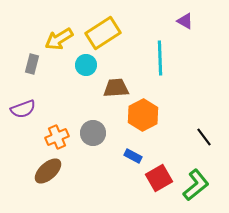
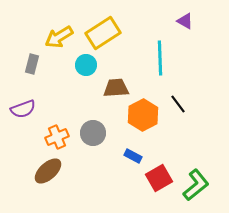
yellow arrow: moved 2 px up
black line: moved 26 px left, 33 px up
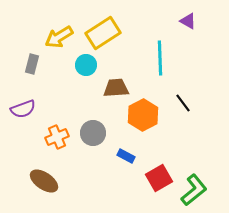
purple triangle: moved 3 px right
black line: moved 5 px right, 1 px up
blue rectangle: moved 7 px left
brown ellipse: moved 4 px left, 10 px down; rotated 76 degrees clockwise
green L-shape: moved 2 px left, 5 px down
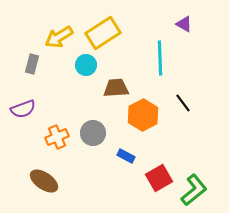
purple triangle: moved 4 px left, 3 px down
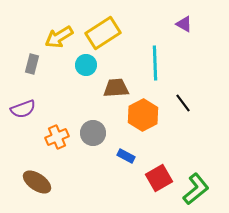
cyan line: moved 5 px left, 5 px down
brown ellipse: moved 7 px left, 1 px down
green L-shape: moved 2 px right, 1 px up
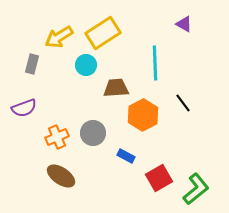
purple semicircle: moved 1 px right, 1 px up
brown ellipse: moved 24 px right, 6 px up
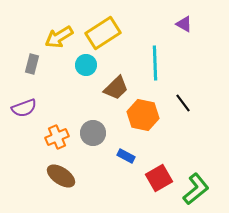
brown trapezoid: rotated 140 degrees clockwise
orange hexagon: rotated 20 degrees counterclockwise
